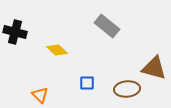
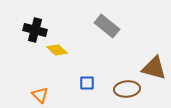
black cross: moved 20 px right, 2 px up
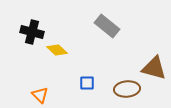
black cross: moved 3 px left, 2 px down
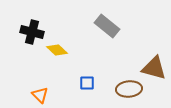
brown ellipse: moved 2 px right
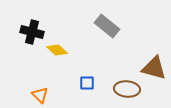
brown ellipse: moved 2 px left; rotated 10 degrees clockwise
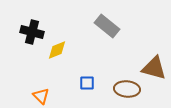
yellow diamond: rotated 65 degrees counterclockwise
orange triangle: moved 1 px right, 1 px down
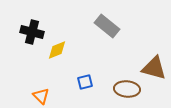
blue square: moved 2 px left, 1 px up; rotated 14 degrees counterclockwise
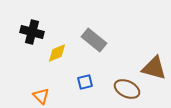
gray rectangle: moved 13 px left, 14 px down
yellow diamond: moved 3 px down
brown ellipse: rotated 20 degrees clockwise
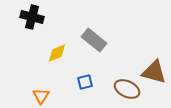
black cross: moved 15 px up
brown triangle: moved 4 px down
orange triangle: rotated 18 degrees clockwise
